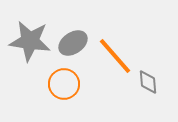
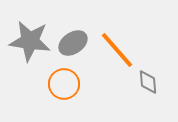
orange line: moved 2 px right, 6 px up
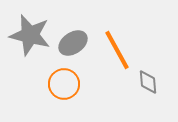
gray star: moved 6 px up; rotated 6 degrees clockwise
orange line: rotated 12 degrees clockwise
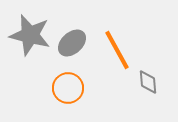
gray ellipse: moved 1 px left; rotated 8 degrees counterclockwise
orange circle: moved 4 px right, 4 px down
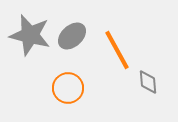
gray ellipse: moved 7 px up
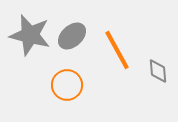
gray diamond: moved 10 px right, 11 px up
orange circle: moved 1 px left, 3 px up
